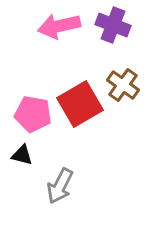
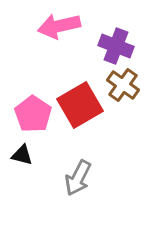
purple cross: moved 3 px right, 21 px down
red square: moved 1 px down
pink pentagon: rotated 24 degrees clockwise
gray arrow: moved 18 px right, 8 px up
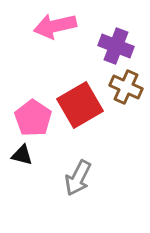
pink arrow: moved 4 px left
brown cross: moved 3 px right, 2 px down; rotated 12 degrees counterclockwise
pink pentagon: moved 4 px down
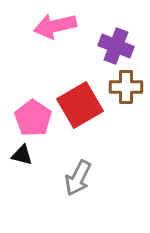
brown cross: rotated 24 degrees counterclockwise
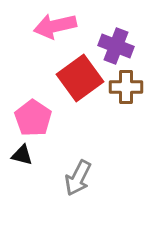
red square: moved 27 px up; rotated 6 degrees counterclockwise
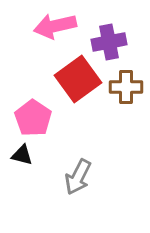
purple cross: moved 7 px left, 4 px up; rotated 32 degrees counterclockwise
red square: moved 2 px left, 1 px down
gray arrow: moved 1 px up
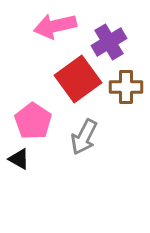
purple cross: rotated 20 degrees counterclockwise
pink pentagon: moved 3 px down
black triangle: moved 3 px left, 4 px down; rotated 15 degrees clockwise
gray arrow: moved 6 px right, 40 px up
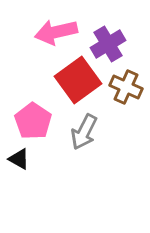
pink arrow: moved 1 px right, 6 px down
purple cross: moved 1 px left, 2 px down
red square: moved 1 px down
brown cross: rotated 24 degrees clockwise
gray arrow: moved 5 px up
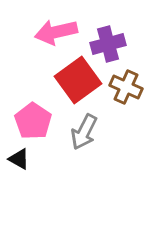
purple cross: rotated 16 degrees clockwise
